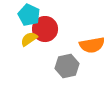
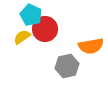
cyan pentagon: moved 2 px right
yellow semicircle: moved 7 px left, 2 px up
orange semicircle: moved 1 px left, 1 px down
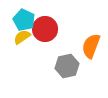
cyan pentagon: moved 7 px left, 5 px down
orange semicircle: rotated 120 degrees clockwise
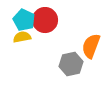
red circle: moved 9 px up
yellow semicircle: rotated 24 degrees clockwise
gray hexagon: moved 4 px right, 2 px up
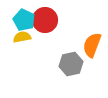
orange semicircle: moved 1 px right, 1 px up
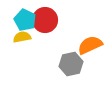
cyan pentagon: moved 1 px right
orange semicircle: moved 2 px left; rotated 45 degrees clockwise
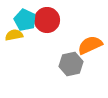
red circle: moved 2 px right
yellow semicircle: moved 8 px left, 2 px up
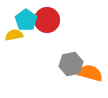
cyan pentagon: moved 1 px right; rotated 10 degrees clockwise
orange semicircle: moved 28 px down; rotated 40 degrees clockwise
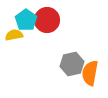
gray hexagon: moved 1 px right
orange semicircle: rotated 95 degrees counterclockwise
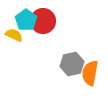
red circle: moved 4 px left, 1 px down
yellow semicircle: rotated 36 degrees clockwise
